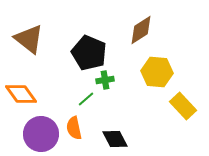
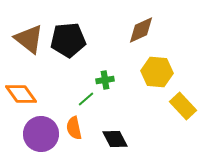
brown diamond: rotated 8 degrees clockwise
black pentagon: moved 21 px left, 13 px up; rotated 28 degrees counterclockwise
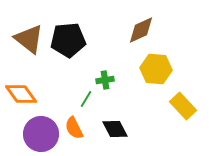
yellow hexagon: moved 1 px left, 3 px up
green line: rotated 18 degrees counterclockwise
orange semicircle: rotated 15 degrees counterclockwise
black diamond: moved 10 px up
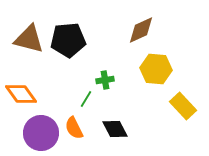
brown triangle: rotated 24 degrees counterclockwise
purple circle: moved 1 px up
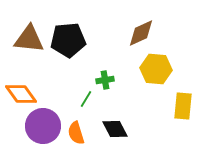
brown diamond: moved 3 px down
brown triangle: rotated 8 degrees counterclockwise
yellow rectangle: rotated 48 degrees clockwise
orange semicircle: moved 2 px right, 5 px down; rotated 10 degrees clockwise
purple circle: moved 2 px right, 7 px up
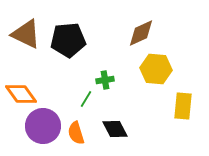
brown triangle: moved 3 px left, 5 px up; rotated 20 degrees clockwise
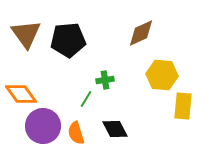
brown triangle: rotated 28 degrees clockwise
yellow hexagon: moved 6 px right, 6 px down
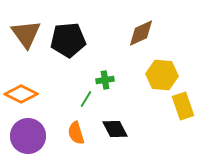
orange diamond: rotated 28 degrees counterclockwise
yellow rectangle: rotated 24 degrees counterclockwise
purple circle: moved 15 px left, 10 px down
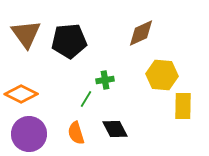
black pentagon: moved 1 px right, 1 px down
yellow rectangle: rotated 20 degrees clockwise
purple circle: moved 1 px right, 2 px up
